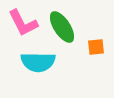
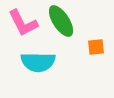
green ellipse: moved 1 px left, 6 px up
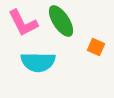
orange square: rotated 30 degrees clockwise
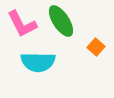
pink L-shape: moved 1 px left, 1 px down
orange square: rotated 18 degrees clockwise
